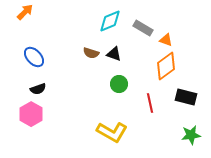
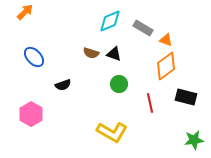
black semicircle: moved 25 px right, 4 px up
green star: moved 3 px right, 5 px down
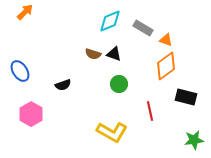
brown semicircle: moved 2 px right, 1 px down
blue ellipse: moved 14 px left, 14 px down; rotated 10 degrees clockwise
red line: moved 8 px down
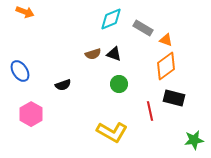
orange arrow: rotated 66 degrees clockwise
cyan diamond: moved 1 px right, 2 px up
brown semicircle: rotated 35 degrees counterclockwise
black rectangle: moved 12 px left, 1 px down
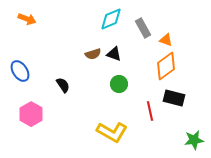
orange arrow: moved 2 px right, 7 px down
gray rectangle: rotated 30 degrees clockwise
black semicircle: rotated 105 degrees counterclockwise
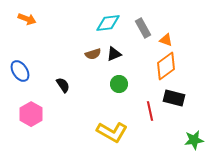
cyan diamond: moved 3 px left, 4 px down; rotated 15 degrees clockwise
black triangle: rotated 42 degrees counterclockwise
